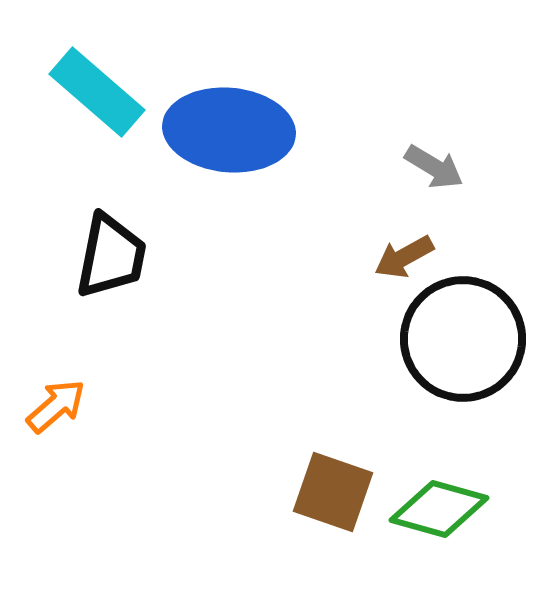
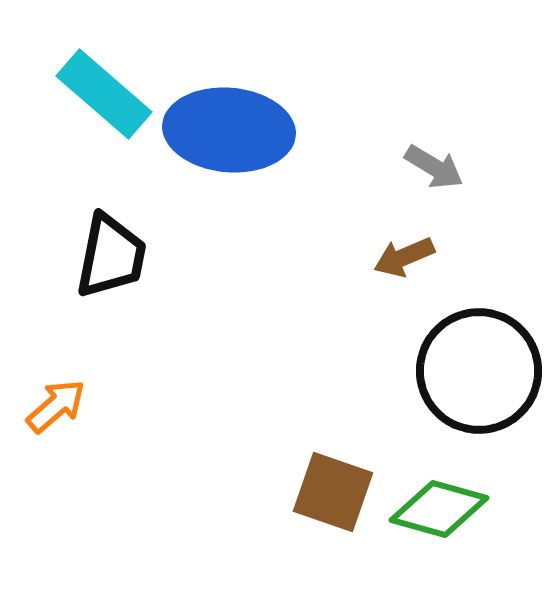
cyan rectangle: moved 7 px right, 2 px down
brown arrow: rotated 6 degrees clockwise
black circle: moved 16 px right, 32 px down
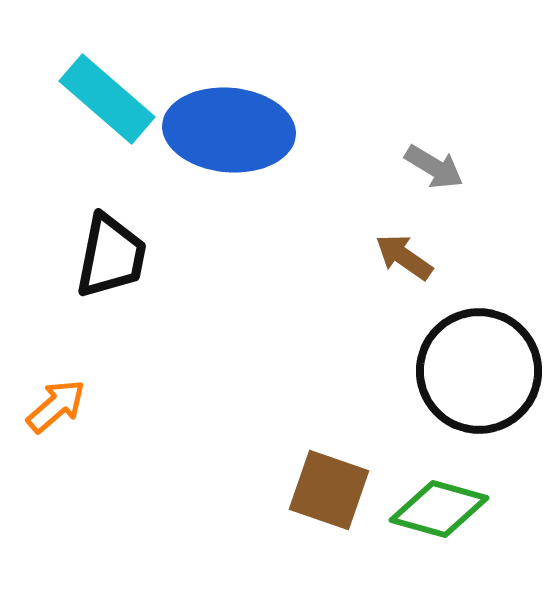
cyan rectangle: moved 3 px right, 5 px down
brown arrow: rotated 58 degrees clockwise
brown square: moved 4 px left, 2 px up
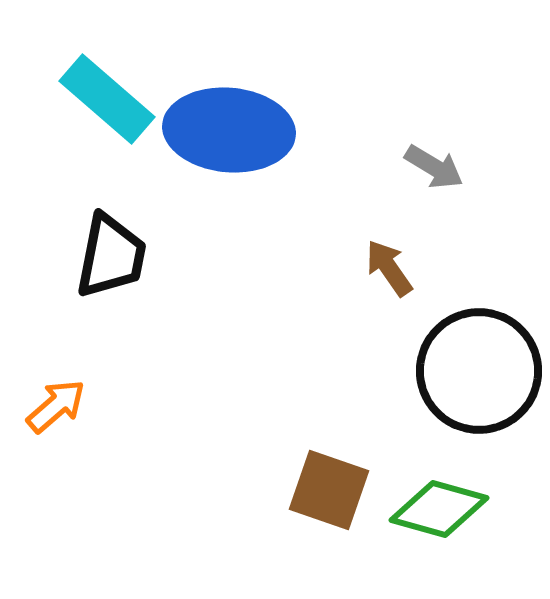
brown arrow: moved 15 px left, 11 px down; rotated 20 degrees clockwise
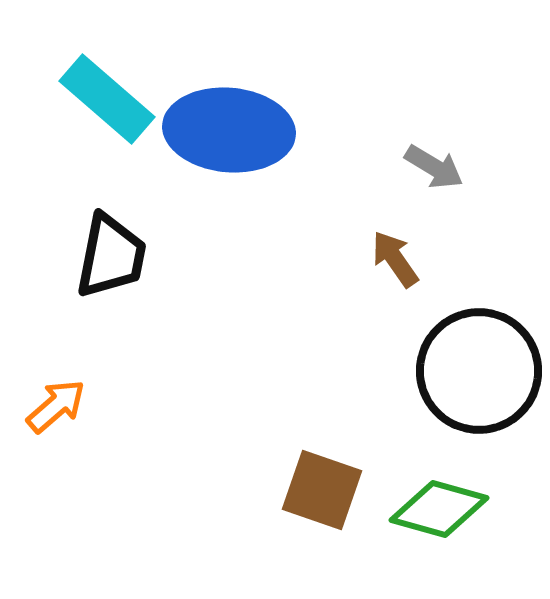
brown arrow: moved 6 px right, 9 px up
brown square: moved 7 px left
